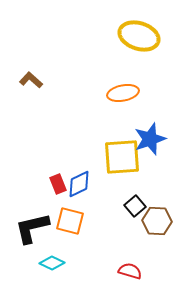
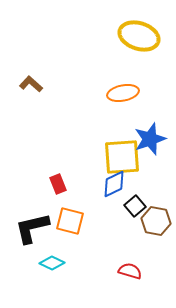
brown L-shape: moved 4 px down
blue diamond: moved 35 px right
brown hexagon: moved 1 px left; rotated 8 degrees clockwise
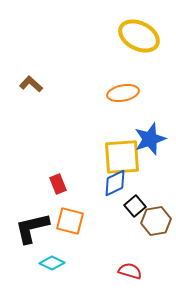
yellow ellipse: rotated 9 degrees clockwise
blue diamond: moved 1 px right, 1 px up
brown hexagon: rotated 20 degrees counterclockwise
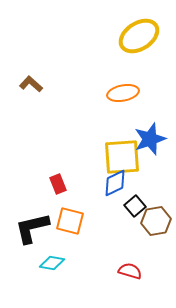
yellow ellipse: rotated 60 degrees counterclockwise
cyan diamond: rotated 15 degrees counterclockwise
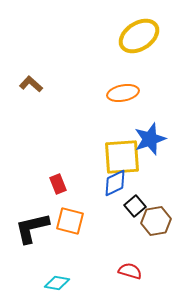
cyan diamond: moved 5 px right, 20 px down
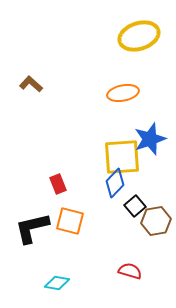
yellow ellipse: rotated 15 degrees clockwise
blue diamond: rotated 20 degrees counterclockwise
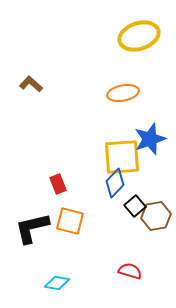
brown hexagon: moved 5 px up
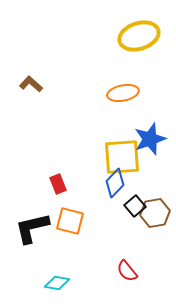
brown hexagon: moved 1 px left, 3 px up
red semicircle: moved 3 px left; rotated 145 degrees counterclockwise
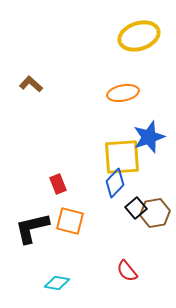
blue star: moved 1 px left, 2 px up
black square: moved 1 px right, 2 px down
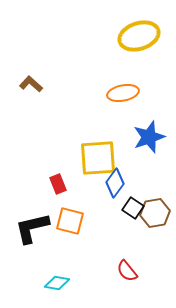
yellow square: moved 24 px left, 1 px down
blue diamond: rotated 8 degrees counterclockwise
black square: moved 3 px left; rotated 15 degrees counterclockwise
